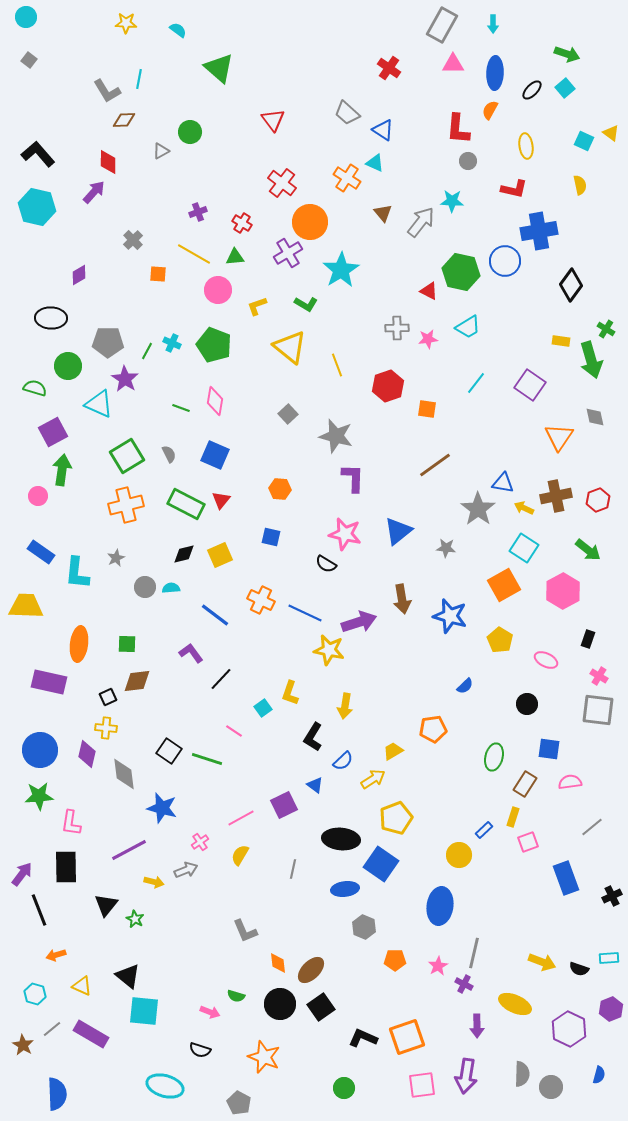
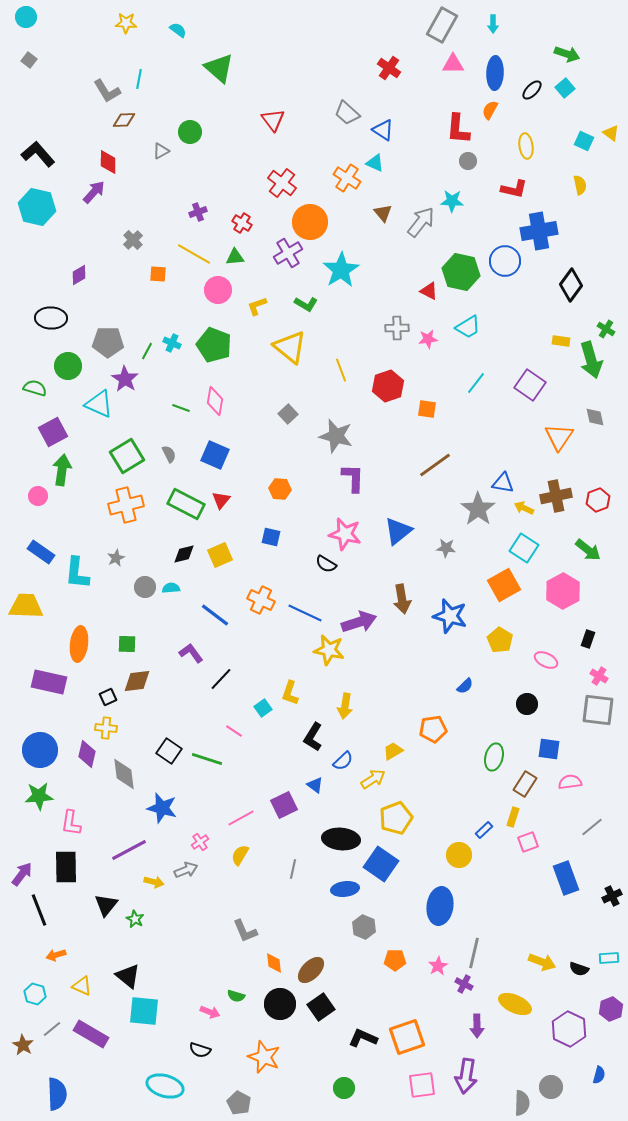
yellow line at (337, 365): moved 4 px right, 5 px down
orange diamond at (278, 963): moved 4 px left
gray semicircle at (522, 1074): moved 29 px down
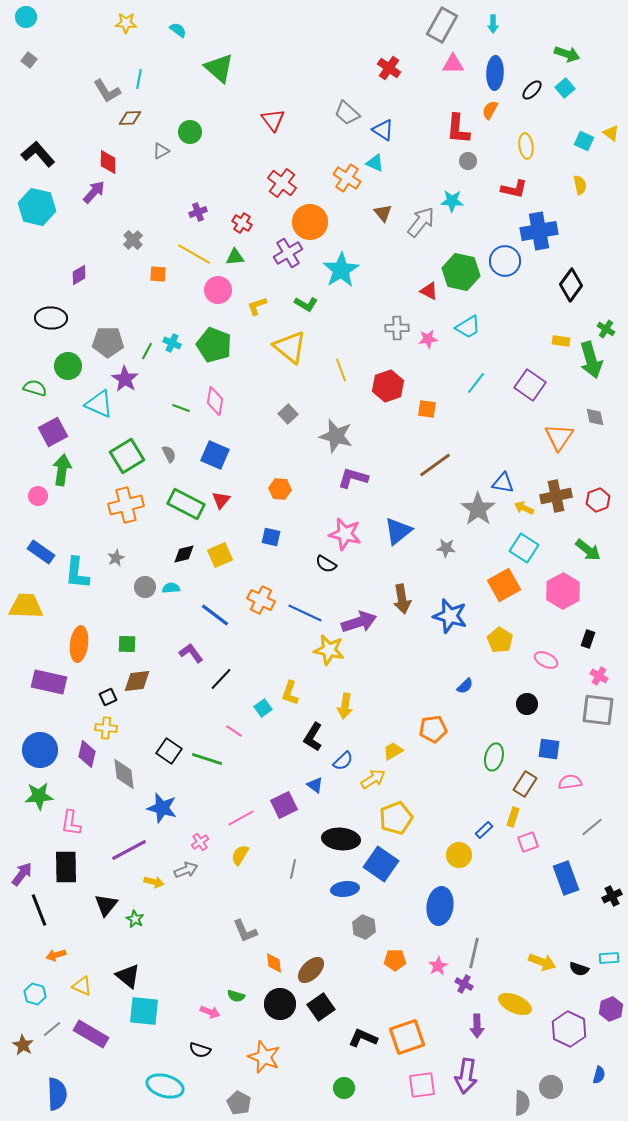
brown diamond at (124, 120): moved 6 px right, 2 px up
purple L-shape at (353, 478): rotated 76 degrees counterclockwise
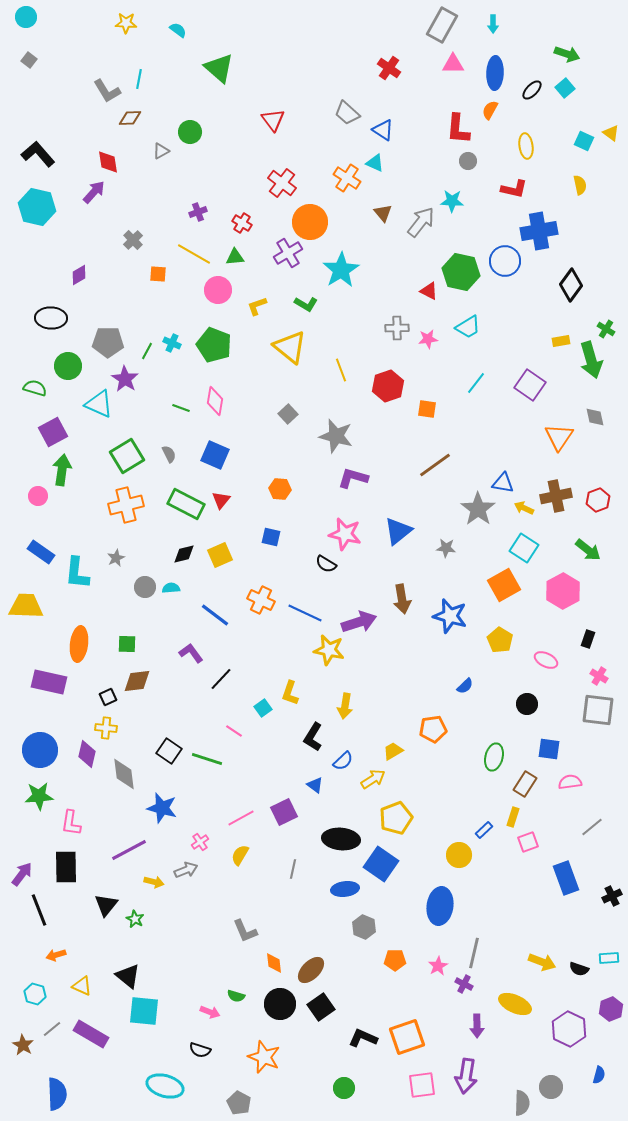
red diamond at (108, 162): rotated 10 degrees counterclockwise
yellow rectangle at (561, 341): rotated 18 degrees counterclockwise
purple square at (284, 805): moved 7 px down
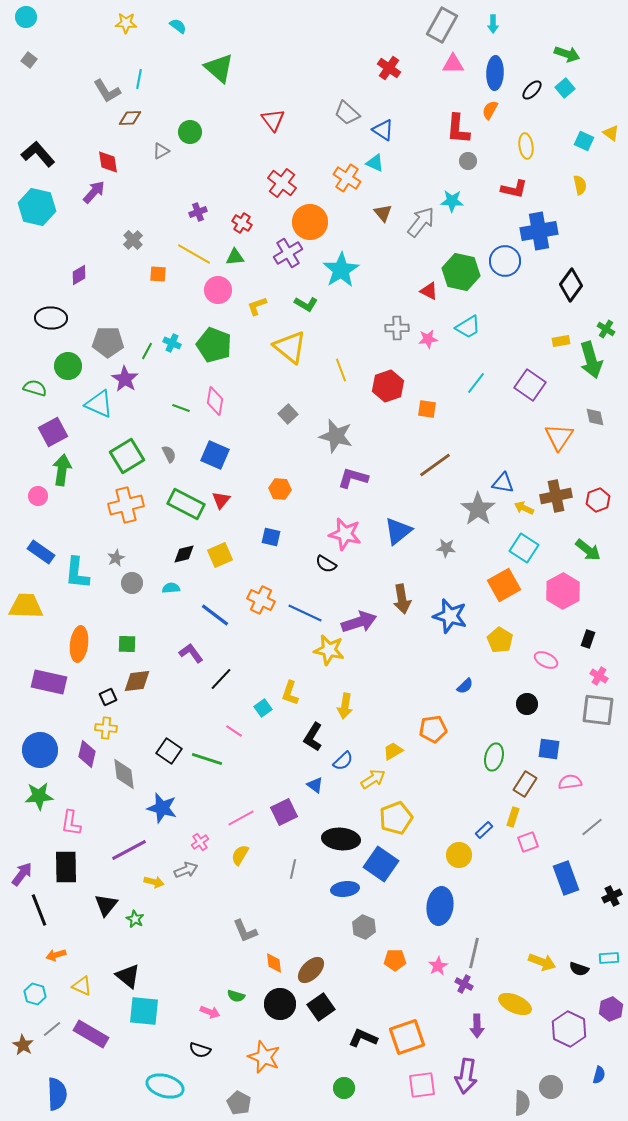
cyan semicircle at (178, 30): moved 4 px up
gray circle at (145, 587): moved 13 px left, 4 px up
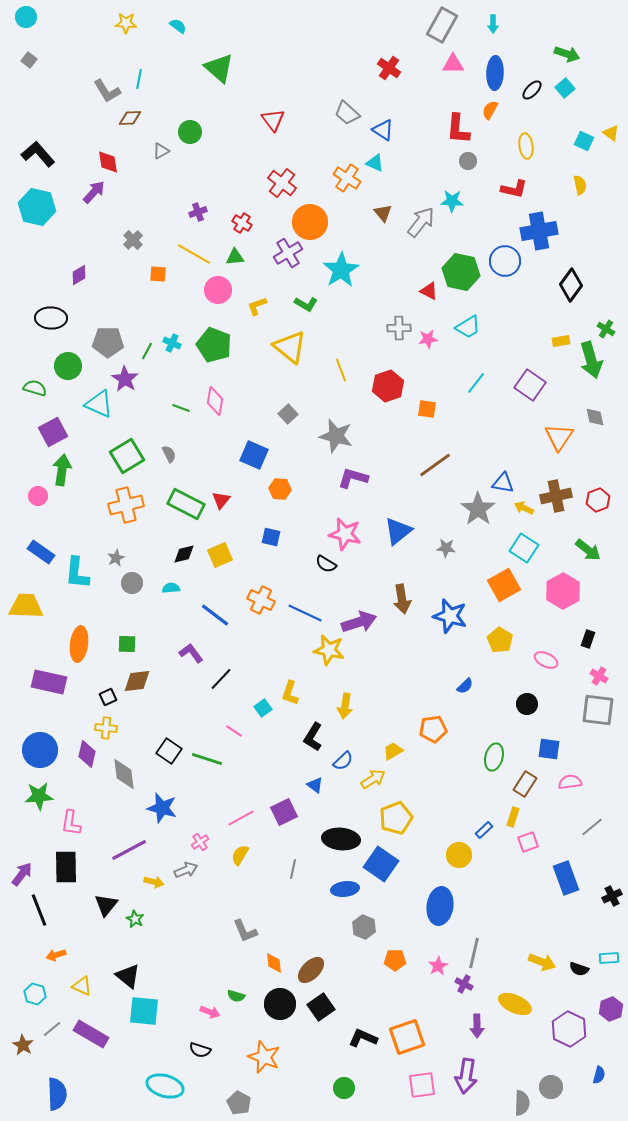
gray cross at (397, 328): moved 2 px right
blue square at (215, 455): moved 39 px right
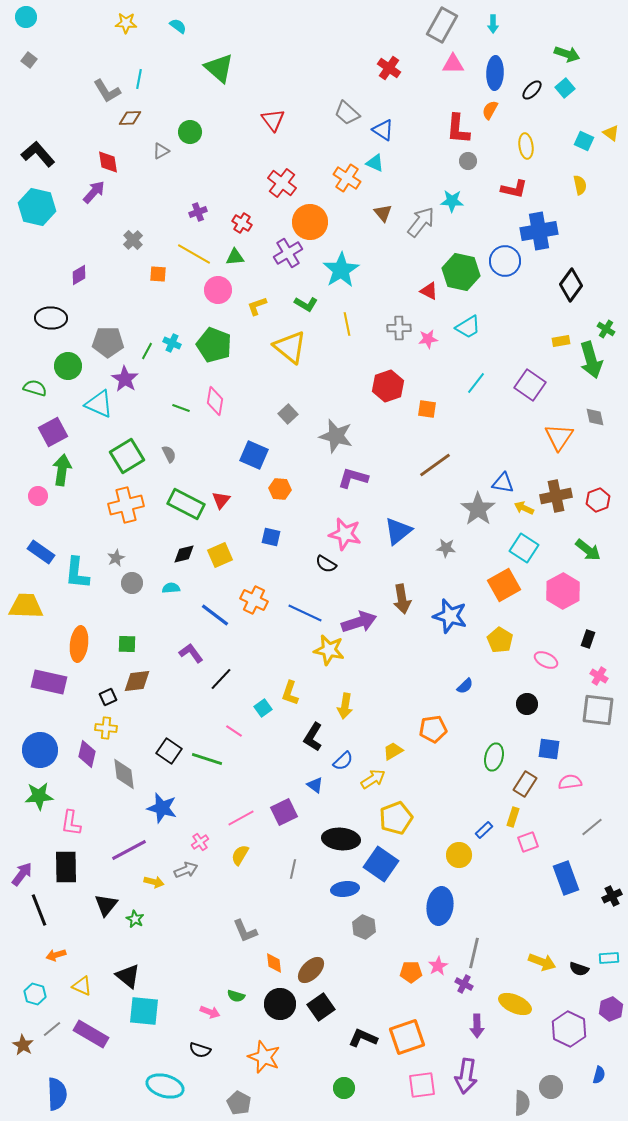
yellow line at (341, 370): moved 6 px right, 46 px up; rotated 10 degrees clockwise
orange cross at (261, 600): moved 7 px left
orange pentagon at (395, 960): moved 16 px right, 12 px down
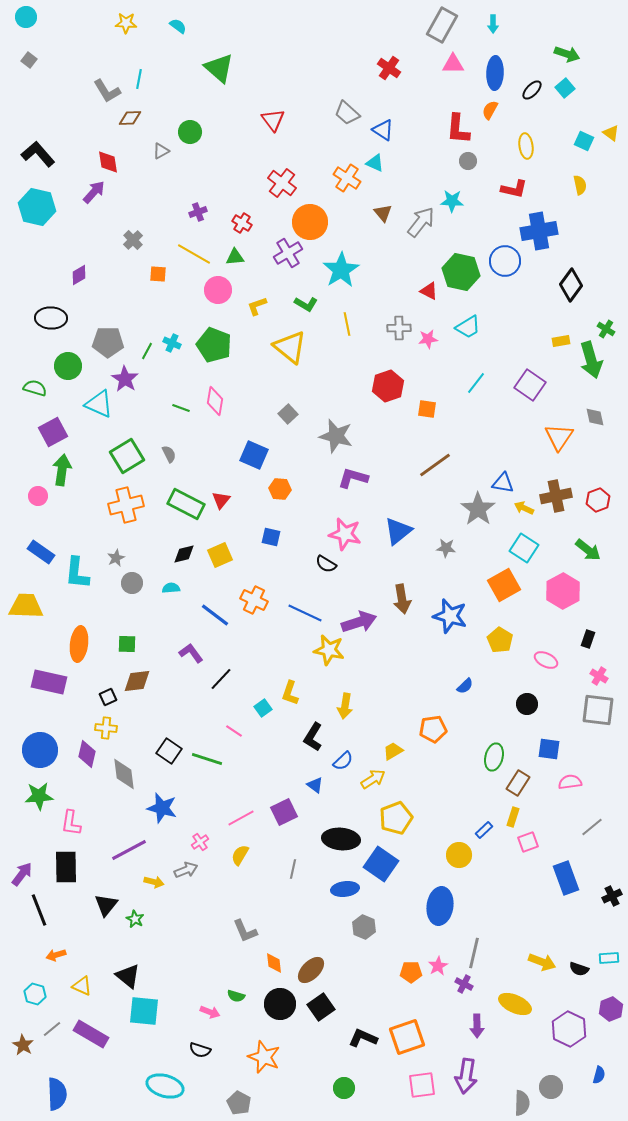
brown rectangle at (525, 784): moved 7 px left, 1 px up
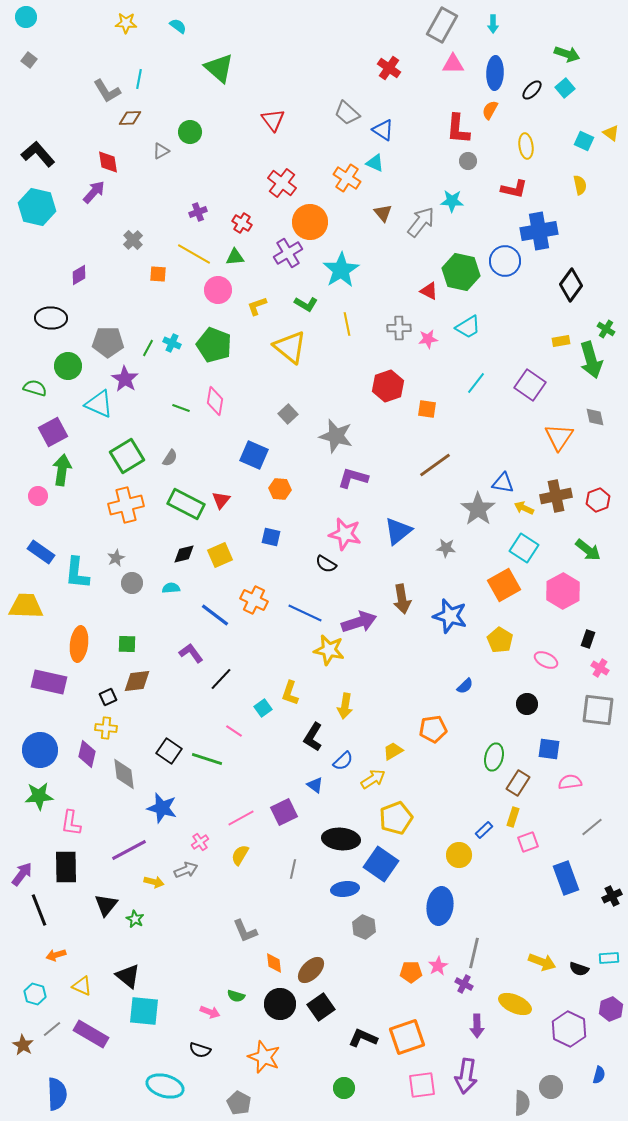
green line at (147, 351): moved 1 px right, 3 px up
gray semicircle at (169, 454): moved 1 px right, 4 px down; rotated 60 degrees clockwise
pink cross at (599, 676): moved 1 px right, 8 px up
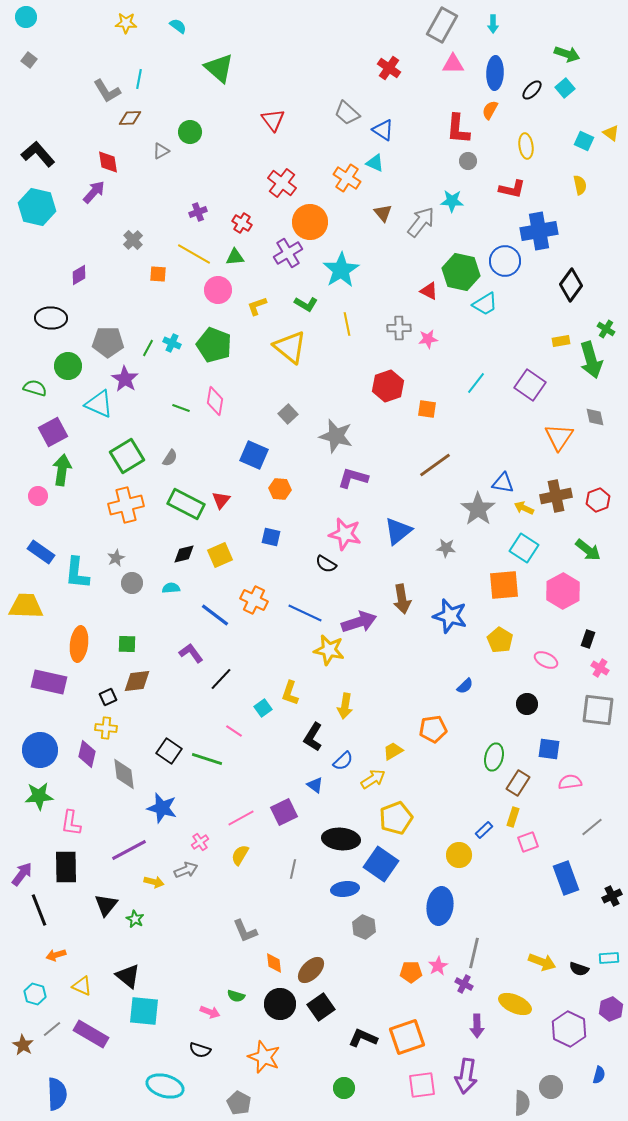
red L-shape at (514, 189): moved 2 px left
cyan trapezoid at (468, 327): moved 17 px right, 23 px up
orange square at (504, 585): rotated 24 degrees clockwise
